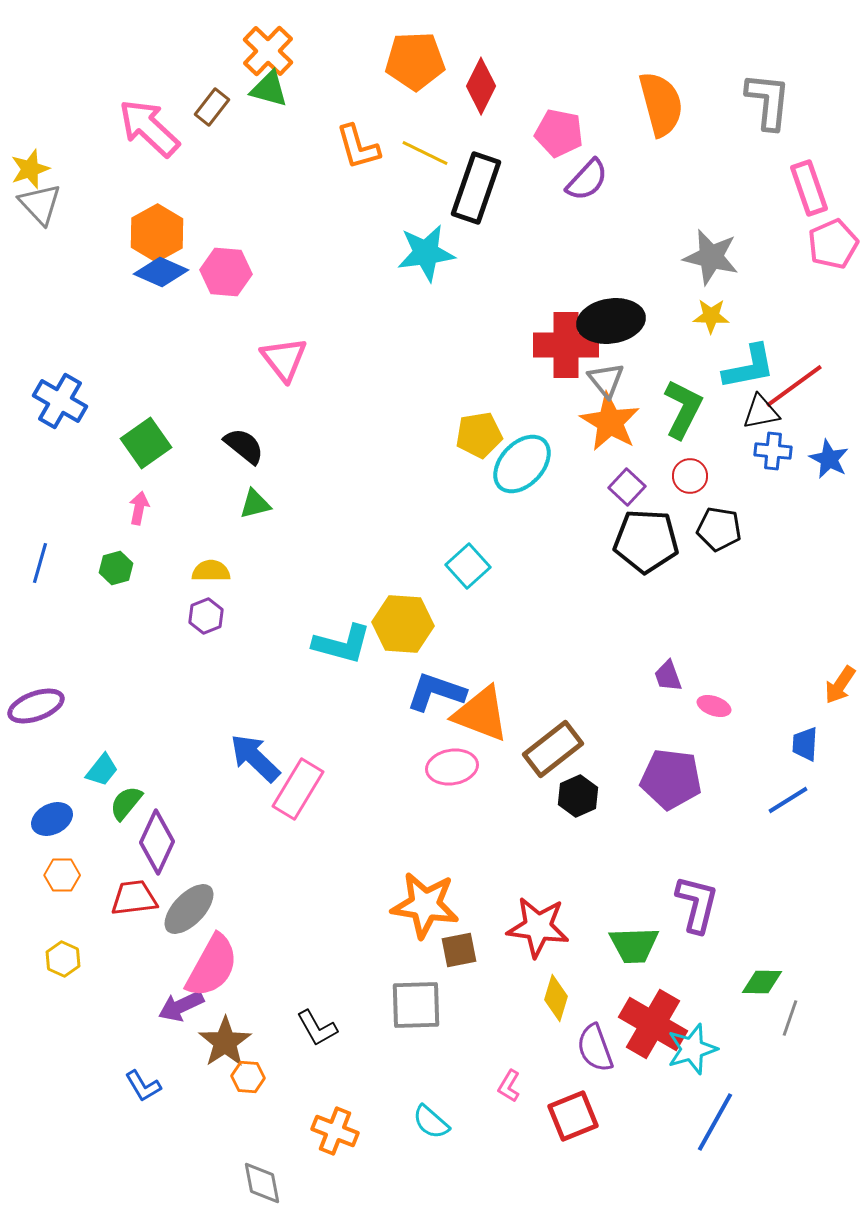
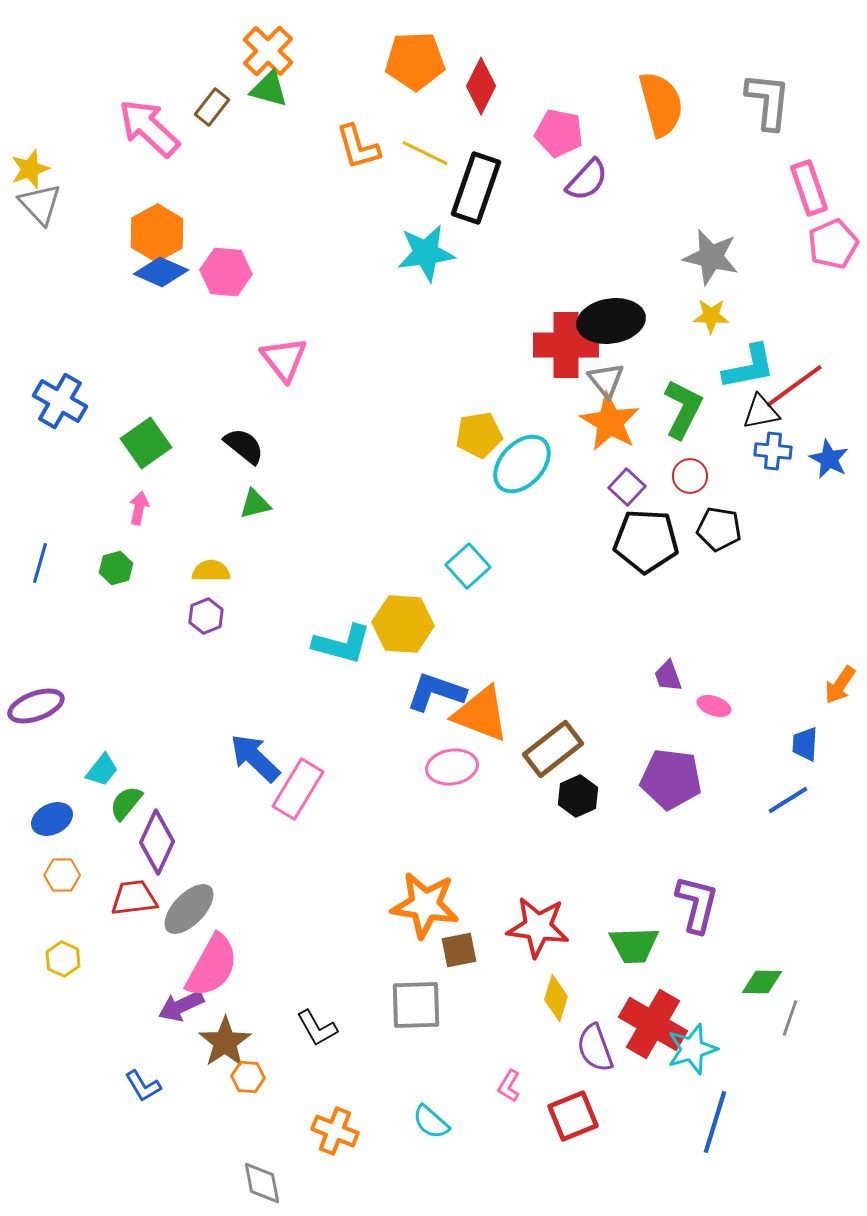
blue line at (715, 1122): rotated 12 degrees counterclockwise
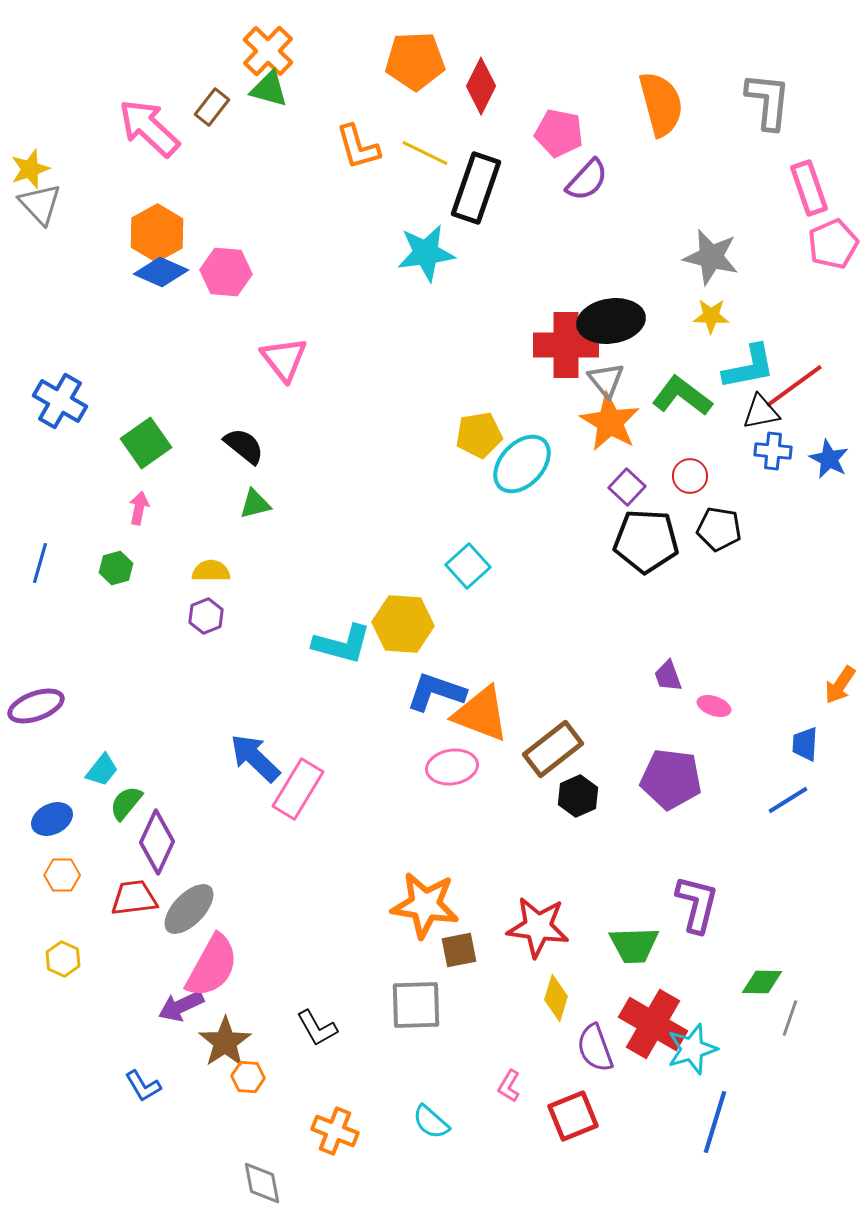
green L-shape at (683, 409): moved 1 px left, 13 px up; rotated 80 degrees counterclockwise
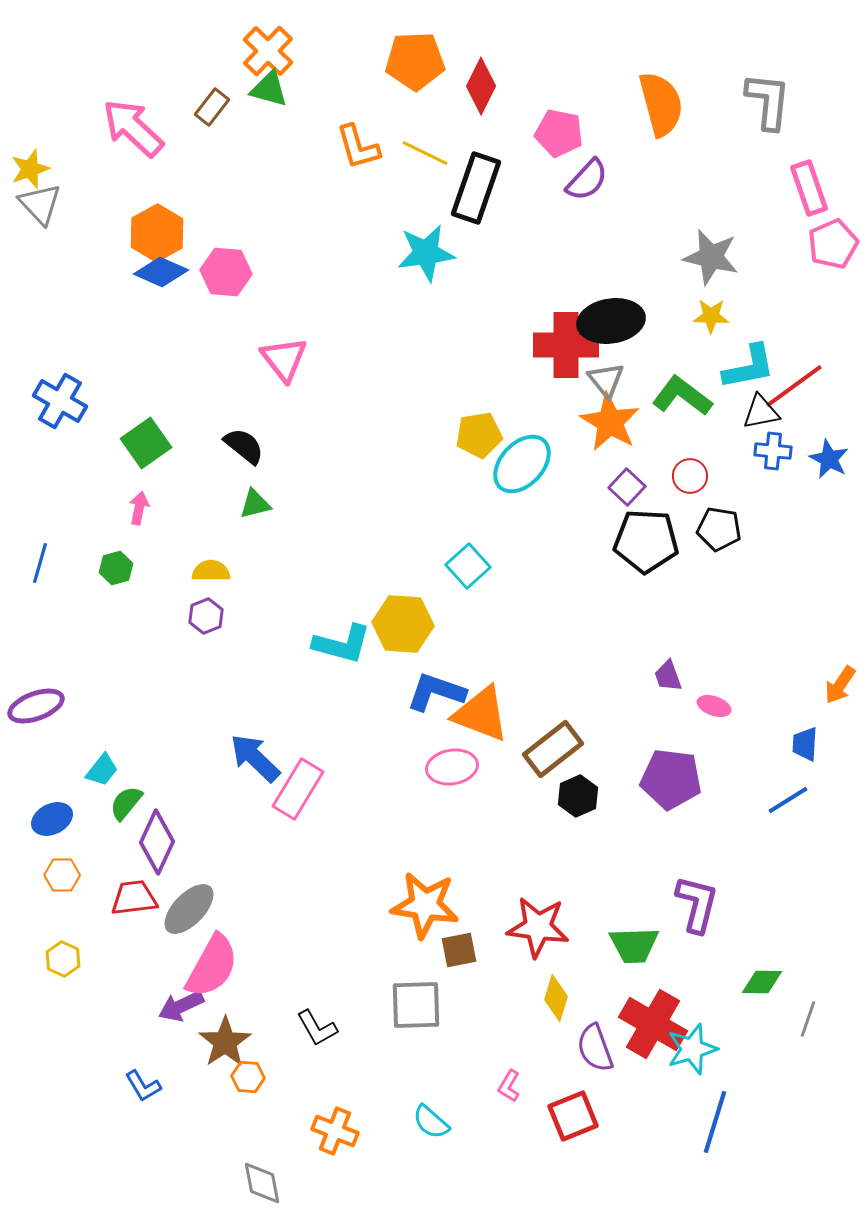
pink arrow at (149, 128): moved 16 px left
gray line at (790, 1018): moved 18 px right, 1 px down
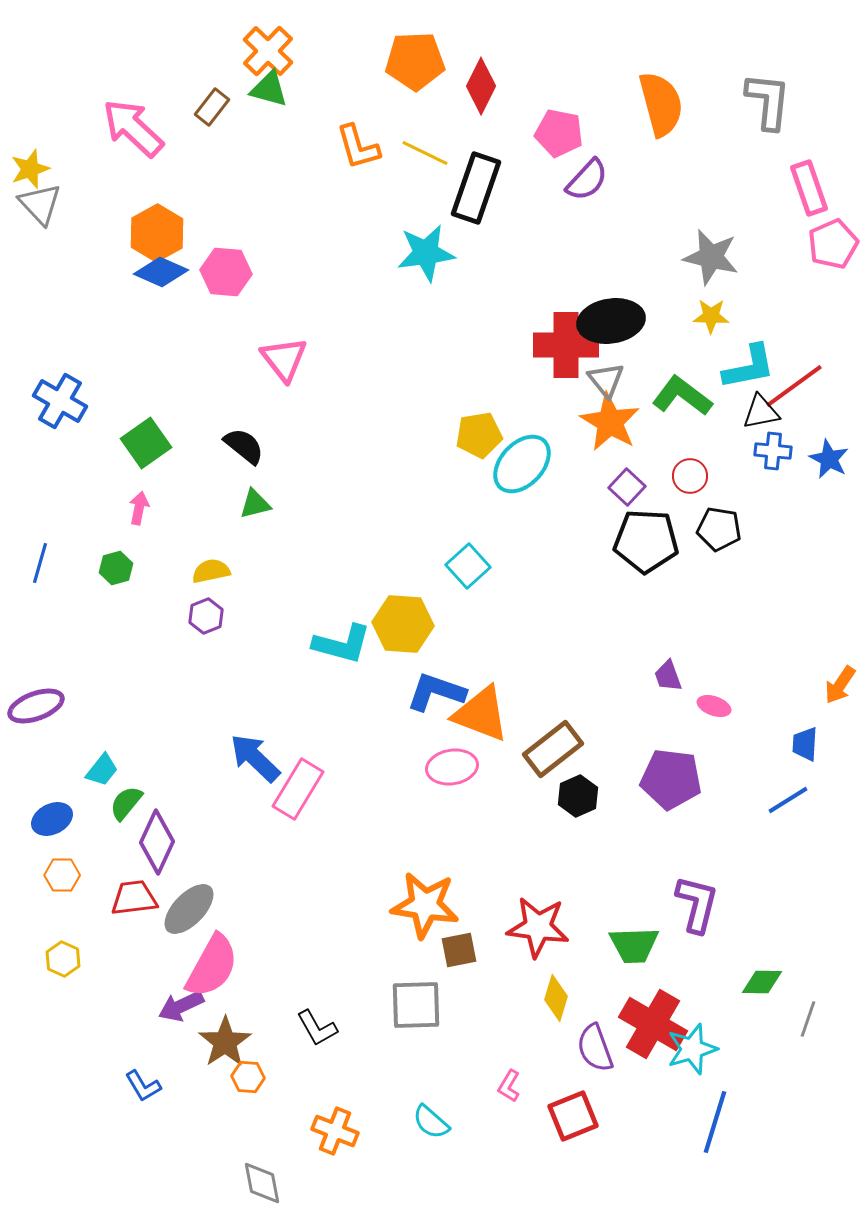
yellow semicircle at (211, 571): rotated 12 degrees counterclockwise
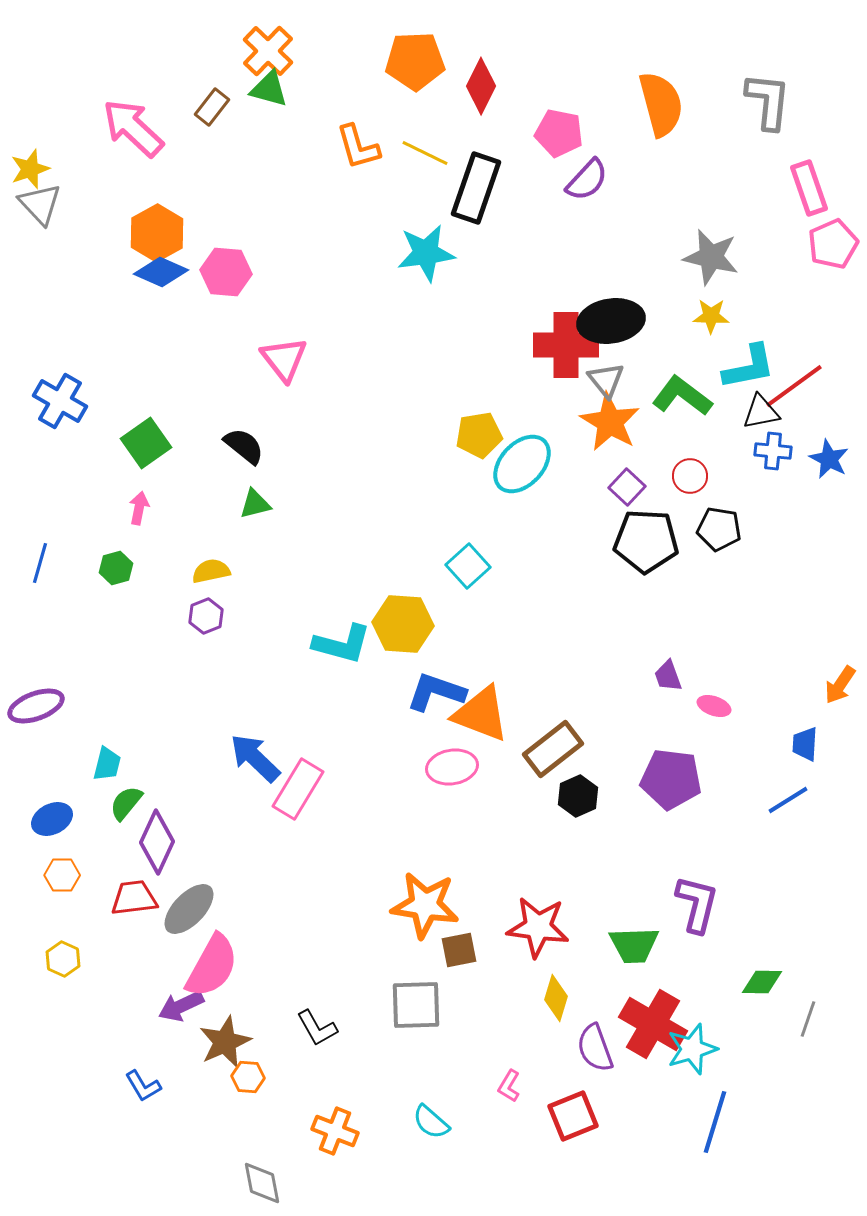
cyan trapezoid at (102, 770): moved 5 px right, 6 px up; rotated 24 degrees counterclockwise
brown star at (225, 1042): rotated 10 degrees clockwise
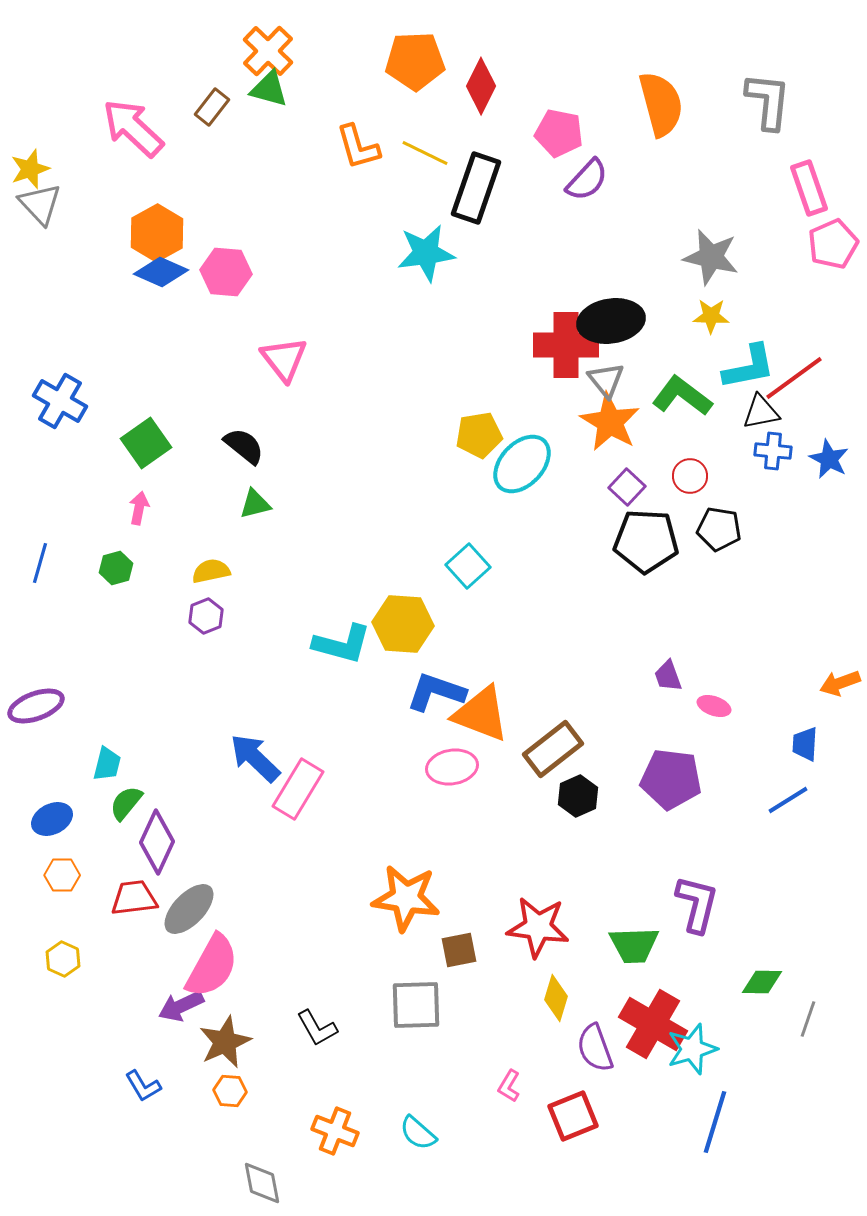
red line at (794, 386): moved 8 px up
orange arrow at (840, 685): moved 2 px up; rotated 36 degrees clockwise
orange star at (425, 905): moved 19 px left, 7 px up
orange hexagon at (248, 1077): moved 18 px left, 14 px down
cyan semicircle at (431, 1122): moved 13 px left, 11 px down
